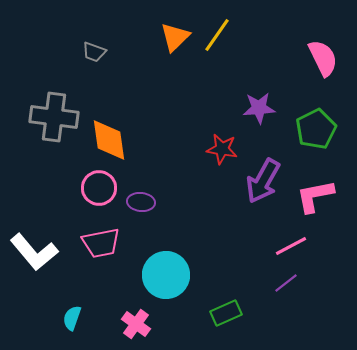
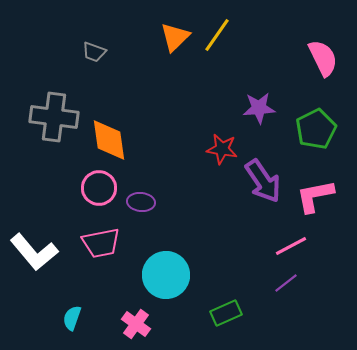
purple arrow: rotated 63 degrees counterclockwise
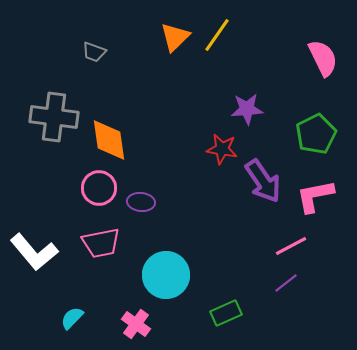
purple star: moved 12 px left, 1 px down
green pentagon: moved 5 px down
cyan semicircle: rotated 25 degrees clockwise
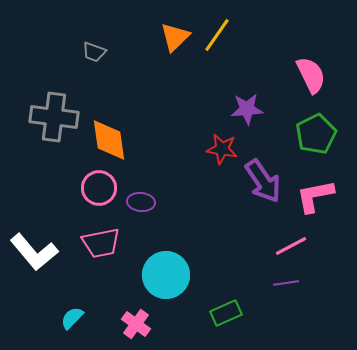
pink semicircle: moved 12 px left, 17 px down
purple line: rotated 30 degrees clockwise
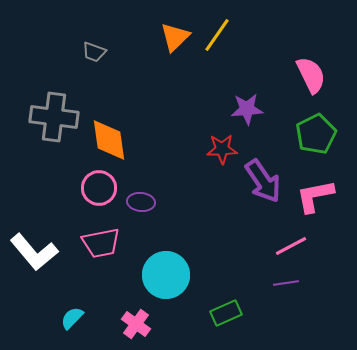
red star: rotated 12 degrees counterclockwise
